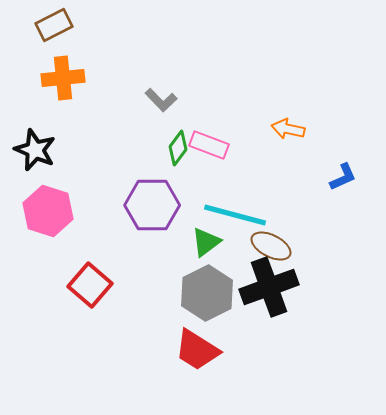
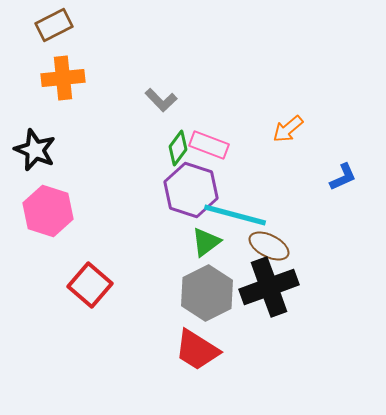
orange arrow: rotated 52 degrees counterclockwise
purple hexagon: moved 39 px right, 15 px up; rotated 18 degrees clockwise
brown ellipse: moved 2 px left
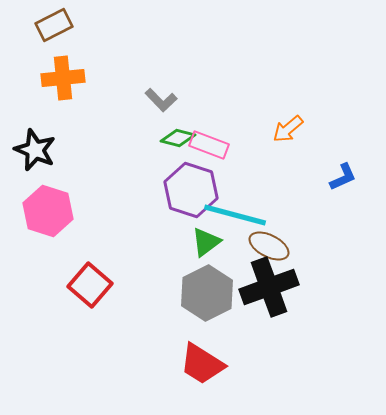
green diamond: moved 10 px up; rotated 68 degrees clockwise
red trapezoid: moved 5 px right, 14 px down
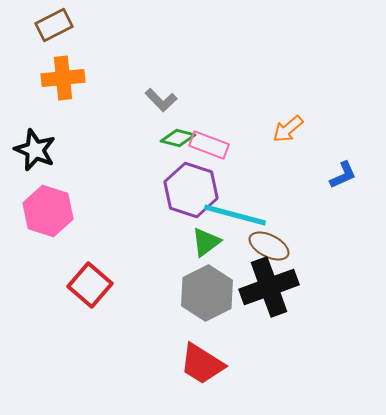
blue L-shape: moved 2 px up
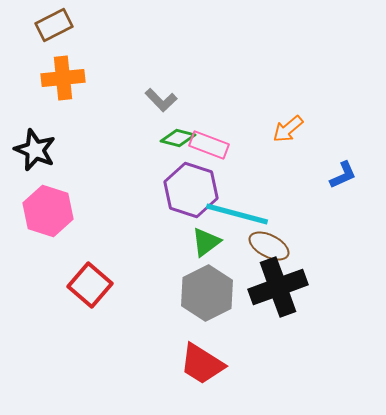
cyan line: moved 2 px right, 1 px up
black cross: moved 9 px right
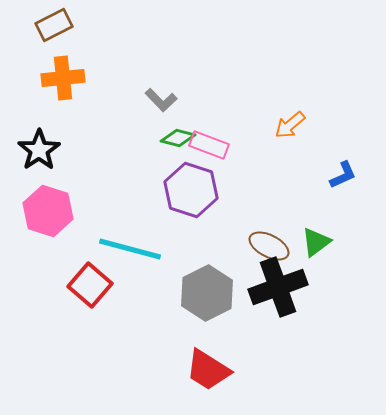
orange arrow: moved 2 px right, 4 px up
black star: moved 4 px right; rotated 15 degrees clockwise
cyan line: moved 107 px left, 35 px down
green triangle: moved 110 px right
red trapezoid: moved 6 px right, 6 px down
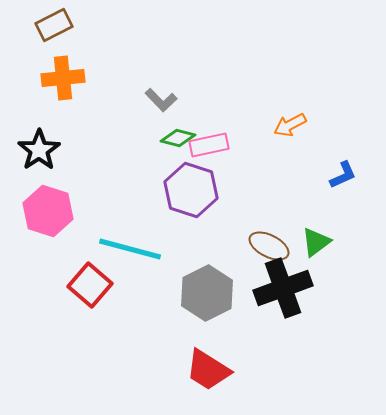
orange arrow: rotated 12 degrees clockwise
pink rectangle: rotated 33 degrees counterclockwise
black cross: moved 5 px right, 1 px down
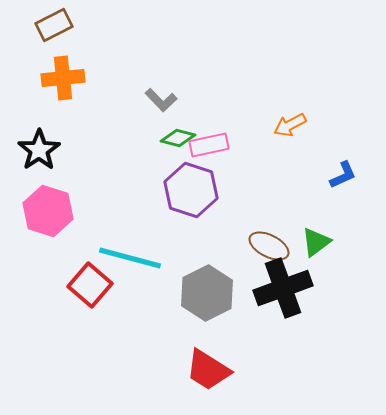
cyan line: moved 9 px down
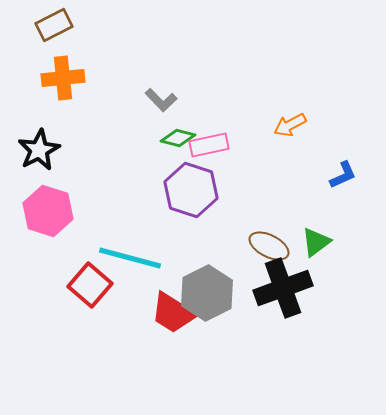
black star: rotated 6 degrees clockwise
red trapezoid: moved 35 px left, 57 px up
